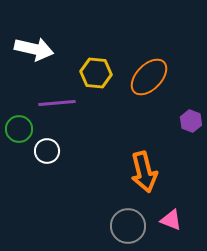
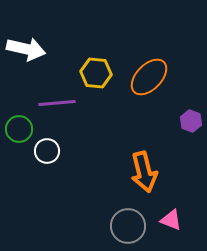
white arrow: moved 8 px left
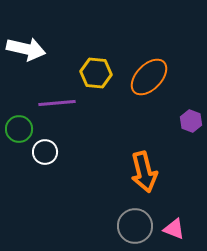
white circle: moved 2 px left, 1 px down
pink triangle: moved 3 px right, 9 px down
gray circle: moved 7 px right
